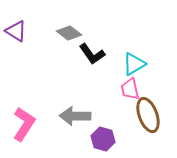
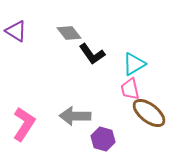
gray diamond: rotated 15 degrees clockwise
brown ellipse: moved 1 px right, 2 px up; rotated 32 degrees counterclockwise
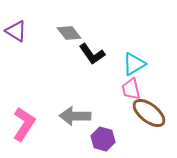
pink trapezoid: moved 1 px right
